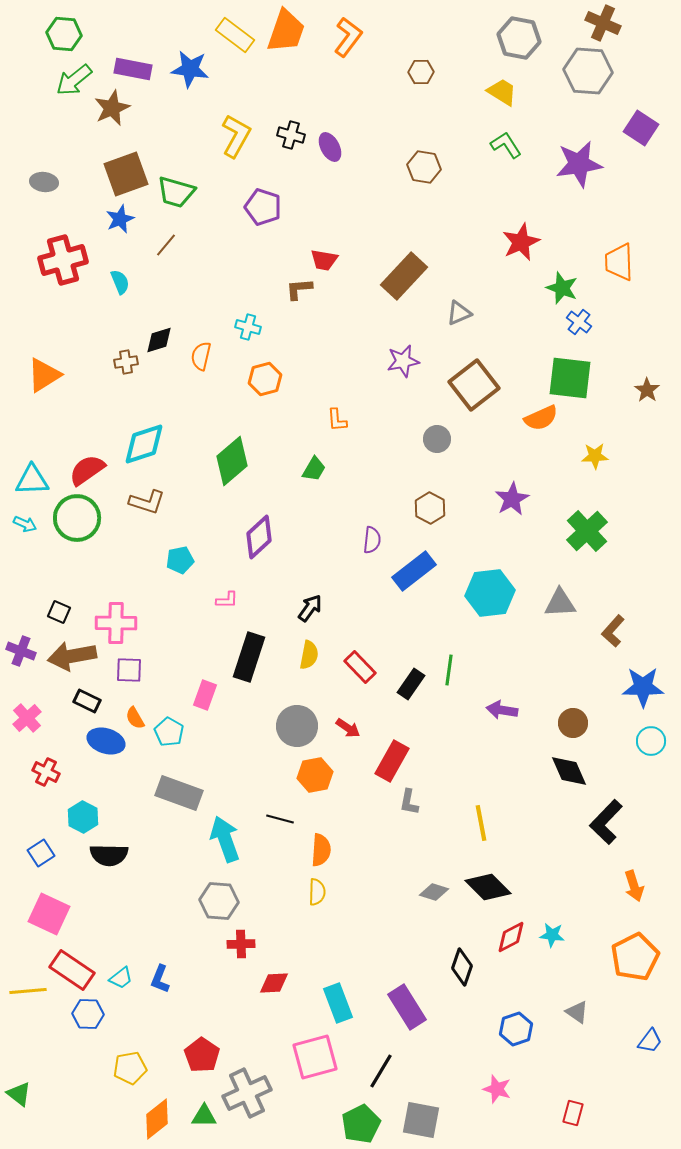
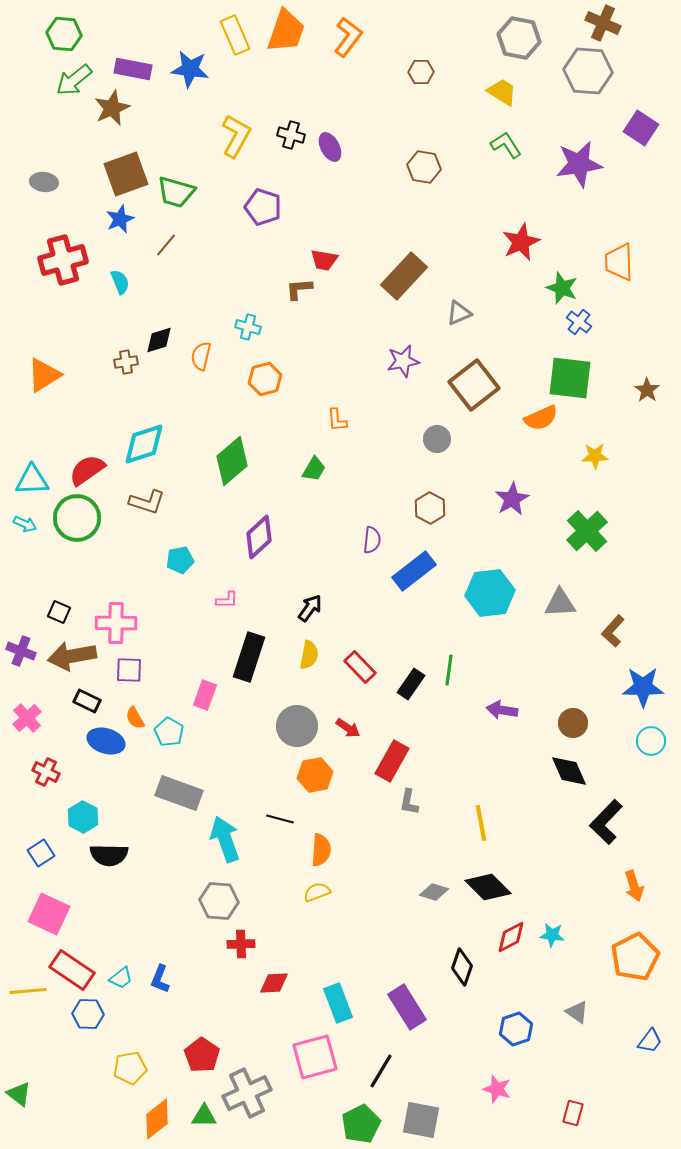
yellow rectangle at (235, 35): rotated 30 degrees clockwise
yellow semicircle at (317, 892): rotated 112 degrees counterclockwise
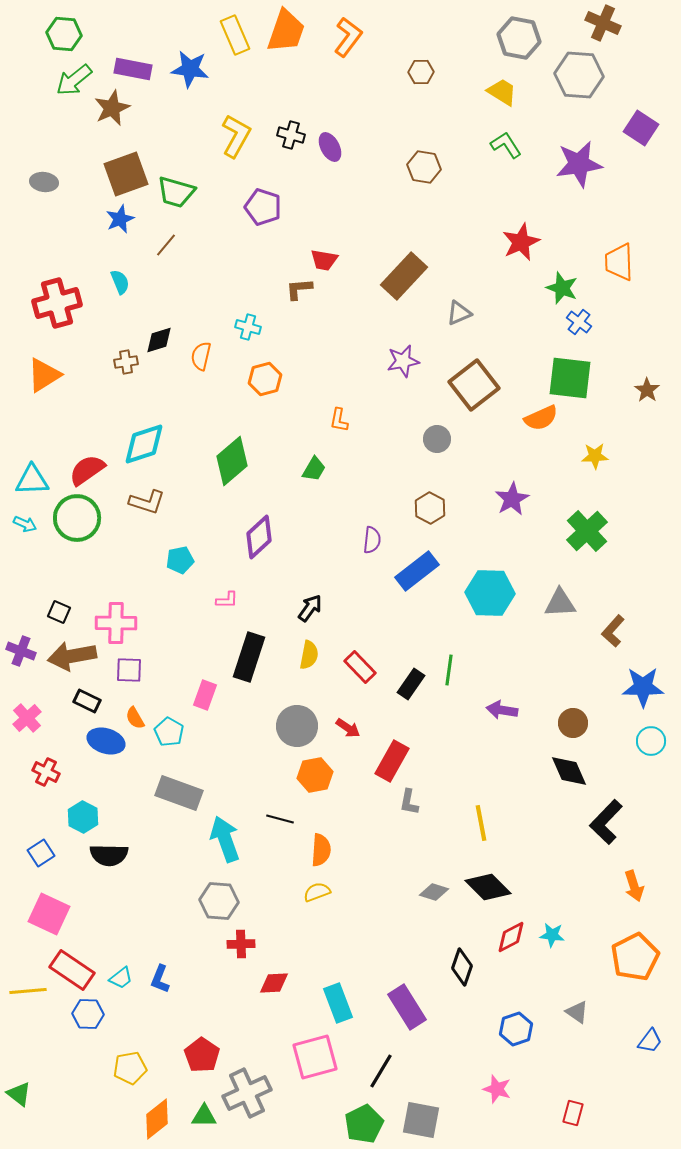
gray hexagon at (588, 71): moved 9 px left, 4 px down
red cross at (63, 260): moved 6 px left, 43 px down
orange L-shape at (337, 420): moved 2 px right; rotated 15 degrees clockwise
blue rectangle at (414, 571): moved 3 px right
cyan hexagon at (490, 593): rotated 9 degrees clockwise
green pentagon at (361, 1124): moved 3 px right
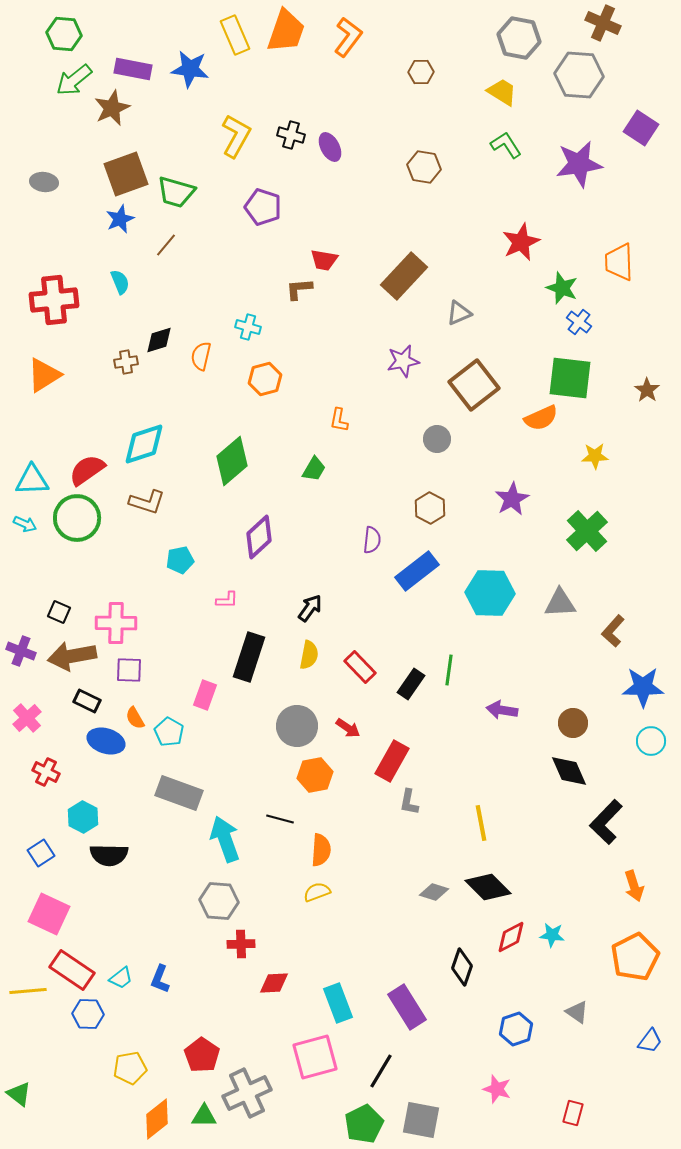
red cross at (57, 303): moved 3 px left, 3 px up; rotated 9 degrees clockwise
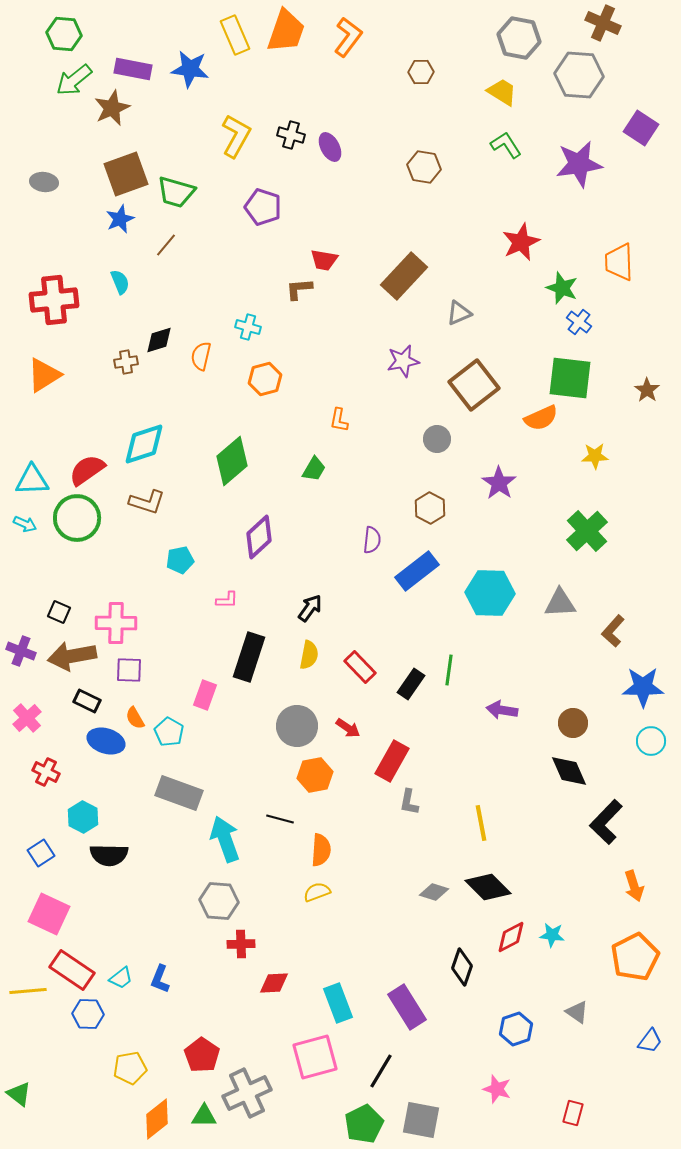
purple star at (512, 499): moved 13 px left, 16 px up; rotated 8 degrees counterclockwise
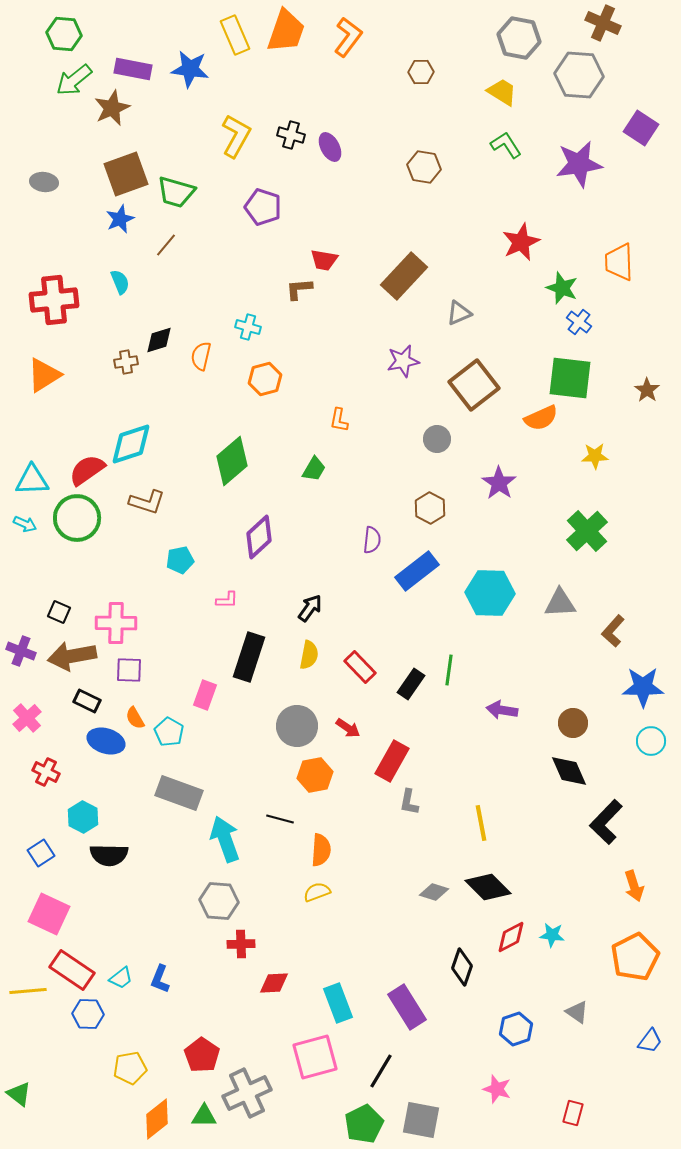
cyan diamond at (144, 444): moved 13 px left
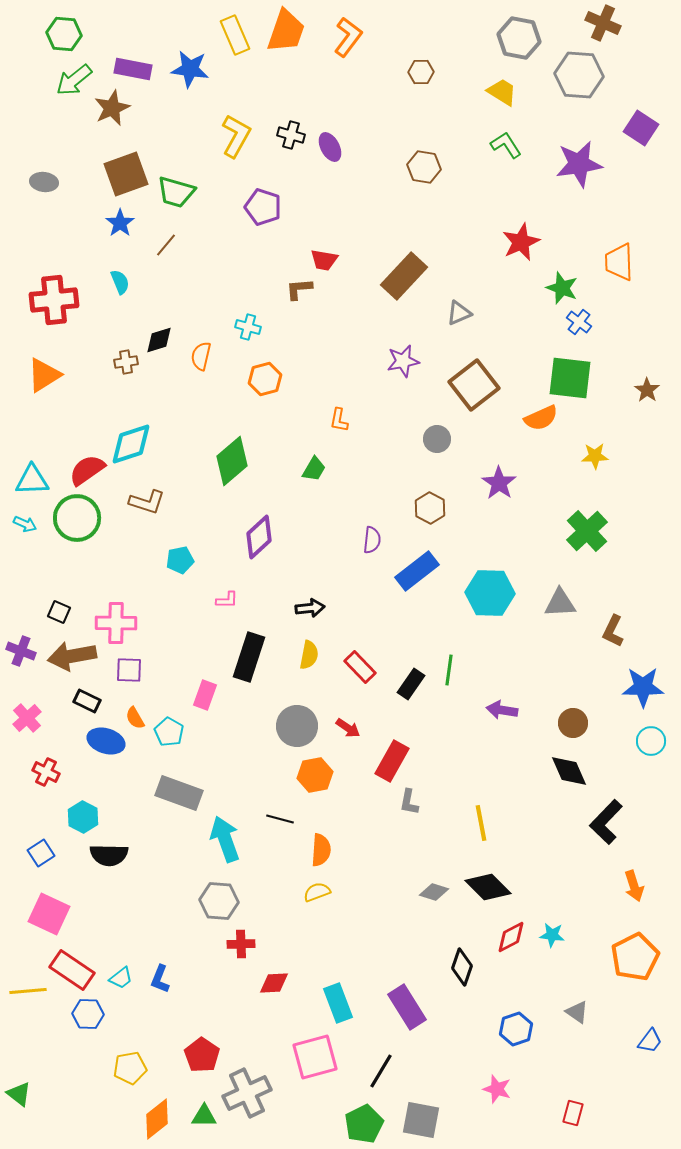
blue star at (120, 219): moved 4 px down; rotated 12 degrees counterclockwise
black arrow at (310, 608): rotated 48 degrees clockwise
brown L-shape at (613, 631): rotated 16 degrees counterclockwise
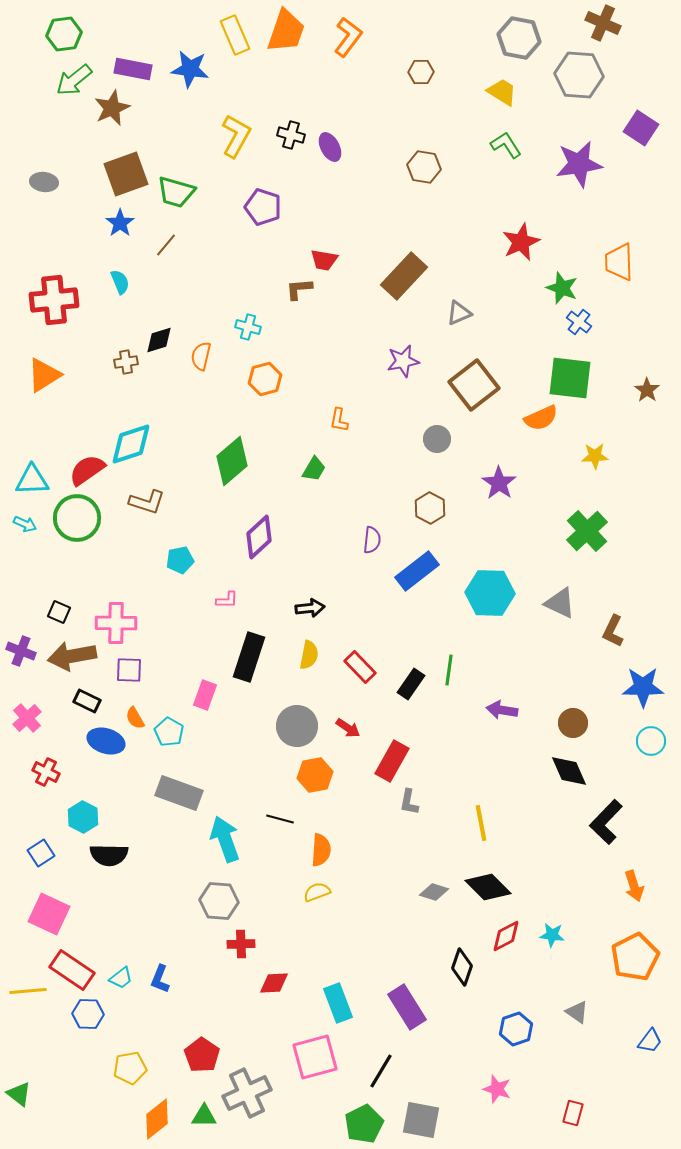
green hexagon at (64, 34): rotated 12 degrees counterclockwise
gray triangle at (560, 603): rotated 28 degrees clockwise
red diamond at (511, 937): moved 5 px left, 1 px up
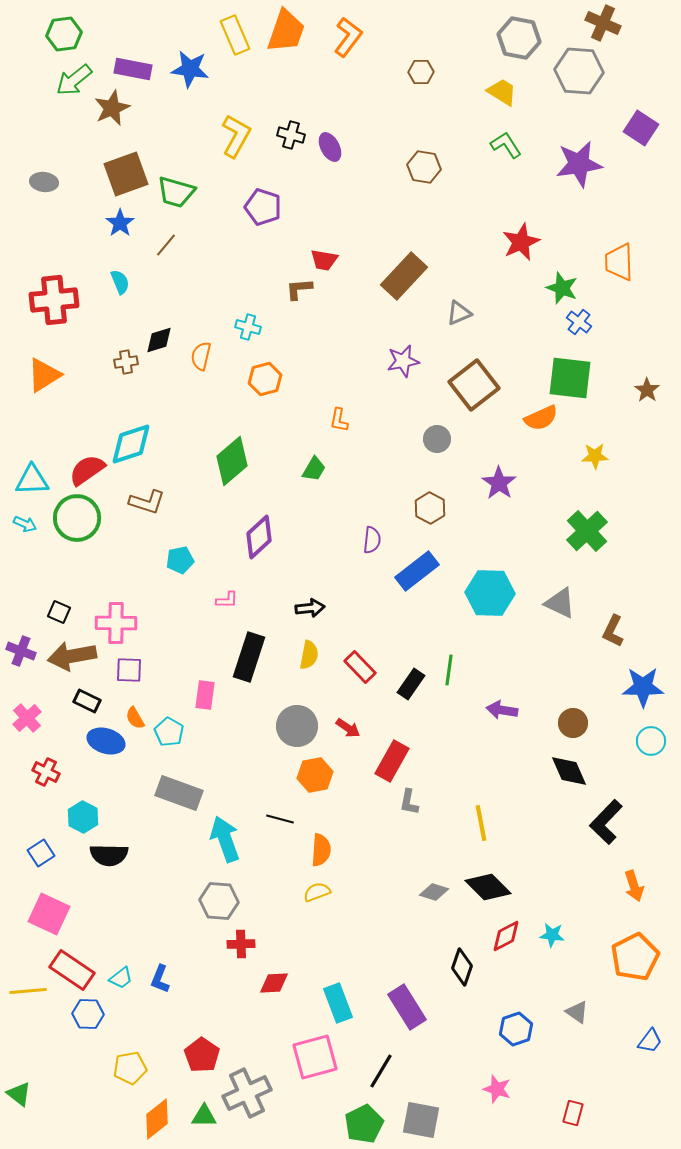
gray hexagon at (579, 75): moved 4 px up
pink rectangle at (205, 695): rotated 12 degrees counterclockwise
